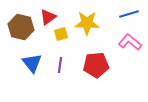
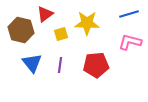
red triangle: moved 3 px left, 3 px up
brown hexagon: moved 3 px down
pink L-shape: rotated 25 degrees counterclockwise
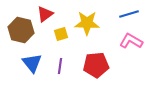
pink L-shape: moved 1 px right, 1 px up; rotated 15 degrees clockwise
purple line: moved 1 px down
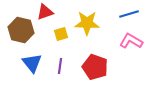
red triangle: moved 2 px up; rotated 18 degrees clockwise
red pentagon: moved 1 px left, 2 px down; rotated 25 degrees clockwise
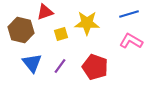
purple line: rotated 28 degrees clockwise
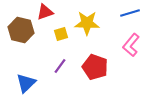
blue line: moved 1 px right, 1 px up
pink L-shape: moved 4 px down; rotated 80 degrees counterclockwise
blue triangle: moved 6 px left, 20 px down; rotated 25 degrees clockwise
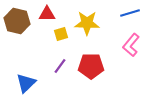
red triangle: moved 2 px right, 2 px down; rotated 18 degrees clockwise
brown hexagon: moved 4 px left, 9 px up
red pentagon: moved 4 px left, 1 px up; rotated 20 degrees counterclockwise
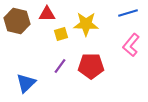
blue line: moved 2 px left
yellow star: moved 1 px left, 1 px down
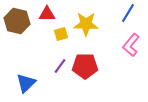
blue line: rotated 42 degrees counterclockwise
red pentagon: moved 6 px left
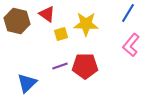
red triangle: rotated 36 degrees clockwise
purple line: rotated 35 degrees clockwise
blue triangle: moved 1 px right
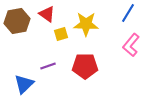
brown hexagon: rotated 25 degrees counterclockwise
purple line: moved 12 px left
blue triangle: moved 3 px left, 1 px down
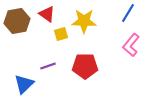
yellow star: moved 2 px left, 3 px up
